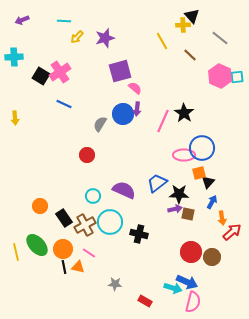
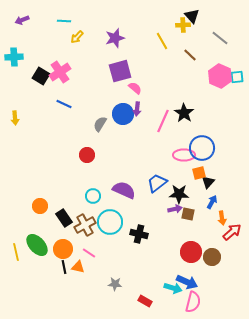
purple star at (105, 38): moved 10 px right
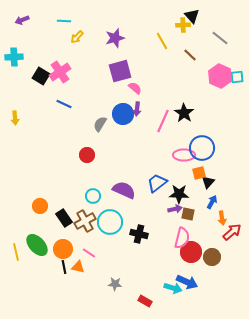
brown cross at (85, 225): moved 4 px up
pink semicircle at (193, 302): moved 11 px left, 64 px up
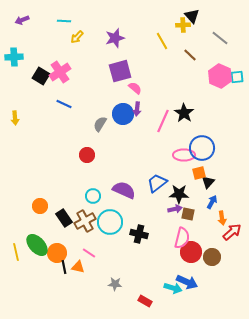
orange circle at (63, 249): moved 6 px left, 4 px down
